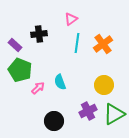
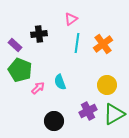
yellow circle: moved 3 px right
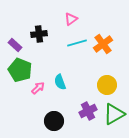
cyan line: rotated 66 degrees clockwise
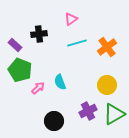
orange cross: moved 4 px right, 3 px down
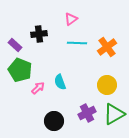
cyan line: rotated 18 degrees clockwise
purple cross: moved 1 px left, 2 px down
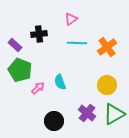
purple cross: rotated 24 degrees counterclockwise
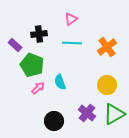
cyan line: moved 5 px left
green pentagon: moved 12 px right, 5 px up
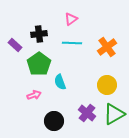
green pentagon: moved 7 px right, 1 px up; rotated 15 degrees clockwise
pink arrow: moved 4 px left, 7 px down; rotated 24 degrees clockwise
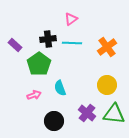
black cross: moved 9 px right, 5 px down
cyan semicircle: moved 6 px down
green triangle: rotated 35 degrees clockwise
